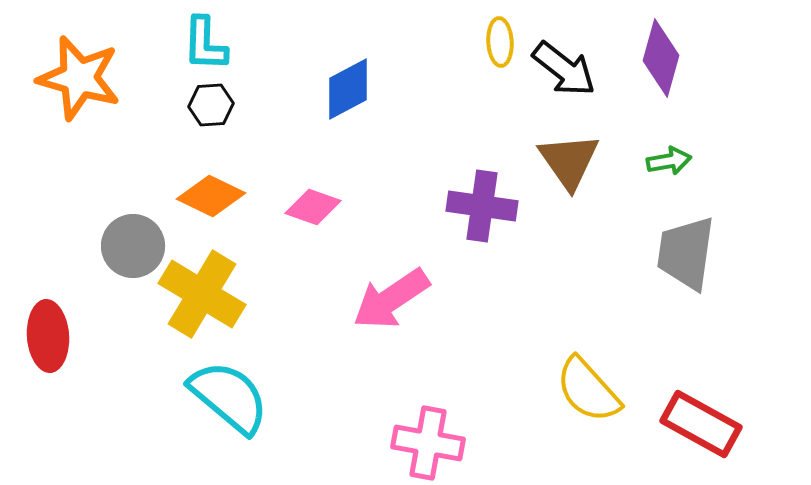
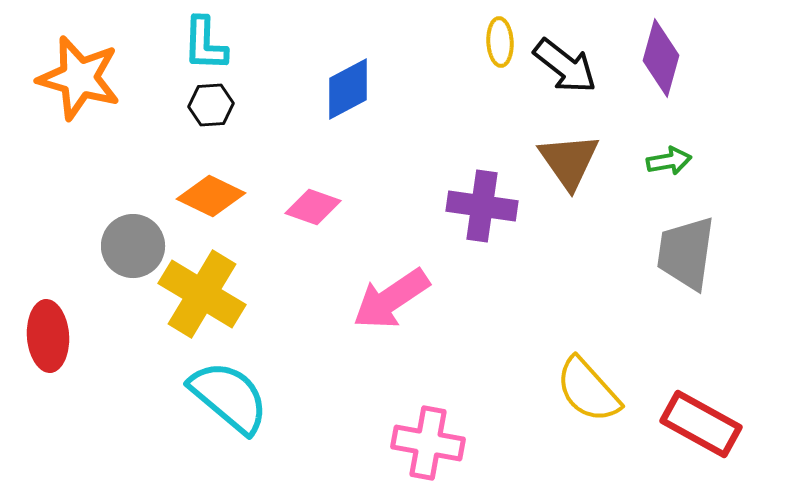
black arrow: moved 1 px right, 3 px up
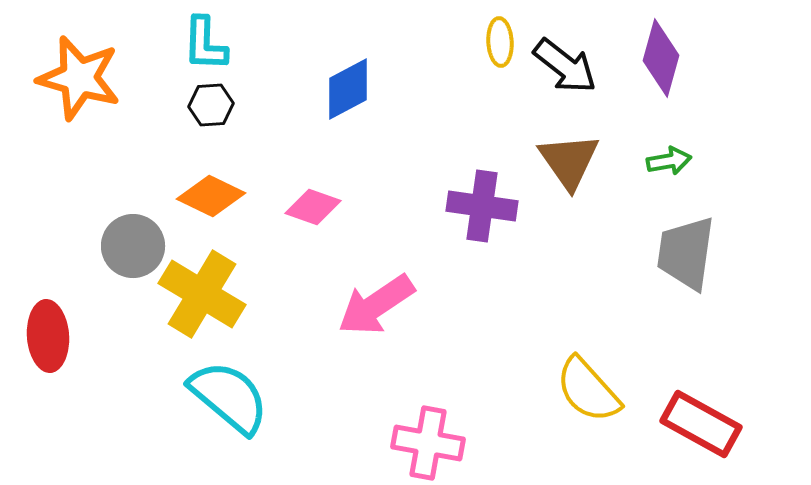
pink arrow: moved 15 px left, 6 px down
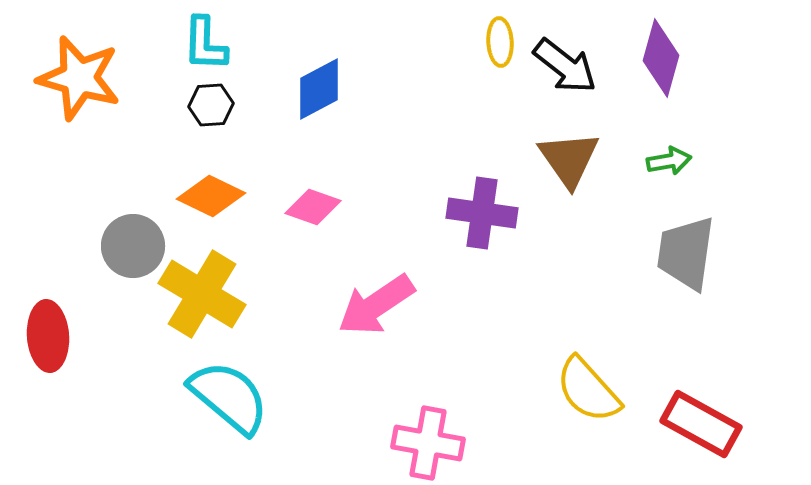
blue diamond: moved 29 px left
brown triangle: moved 2 px up
purple cross: moved 7 px down
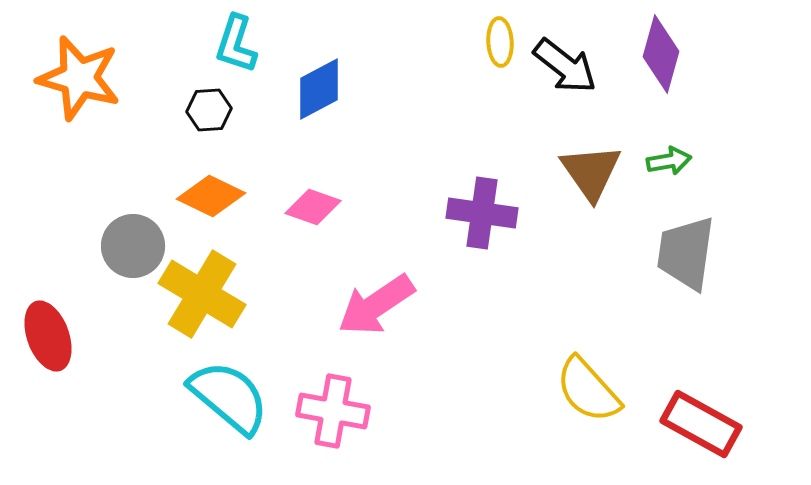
cyan L-shape: moved 31 px right; rotated 16 degrees clockwise
purple diamond: moved 4 px up
black hexagon: moved 2 px left, 5 px down
brown triangle: moved 22 px right, 13 px down
red ellipse: rotated 16 degrees counterclockwise
pink cross: moved 95 px left, 32 px up
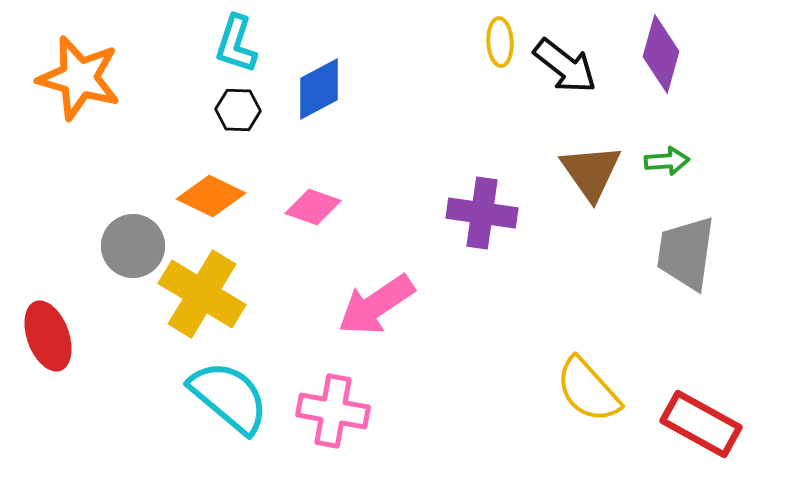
black hexagon: moved 29 px right; rotated 6 degrees clockwise
green arrow: moved 2 px left; rotated 6 degrees clockwise
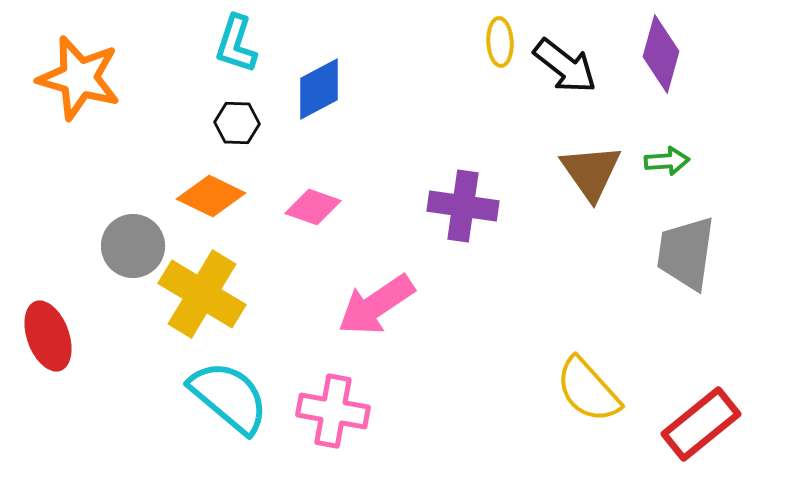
black hexagon: moved 1 px left, 13 px down
purple cross: moved 19 px left, 7 px up
red rectangle: rotated 68 degrees counterclockwise
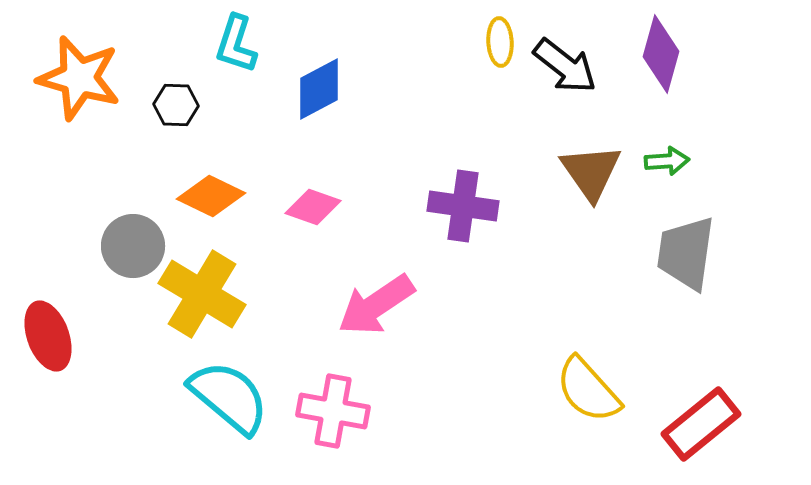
black hexagon: moved 61 px left, 18 px up
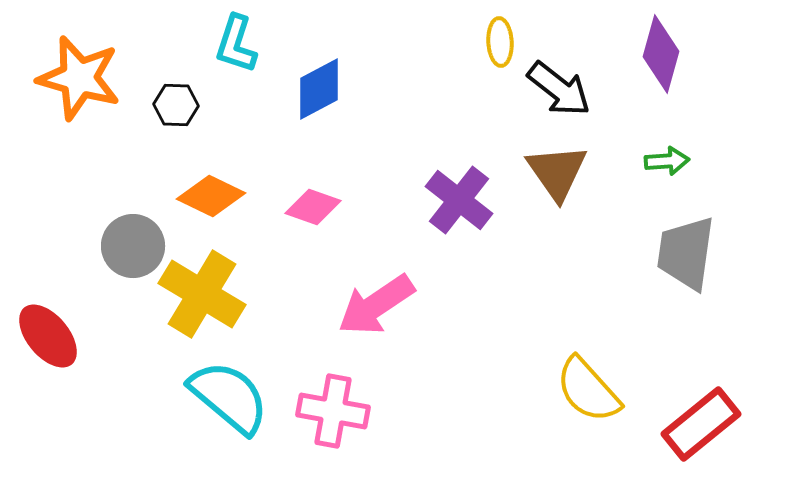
black arrow: moved 6 px left, 23 px down
brown triangle: moved 34 px left
purple cross: moved 4 px left, 6 px up; rotated 30 degrees clockwise
red ellipse: rotated 20 degrees counterclockwise
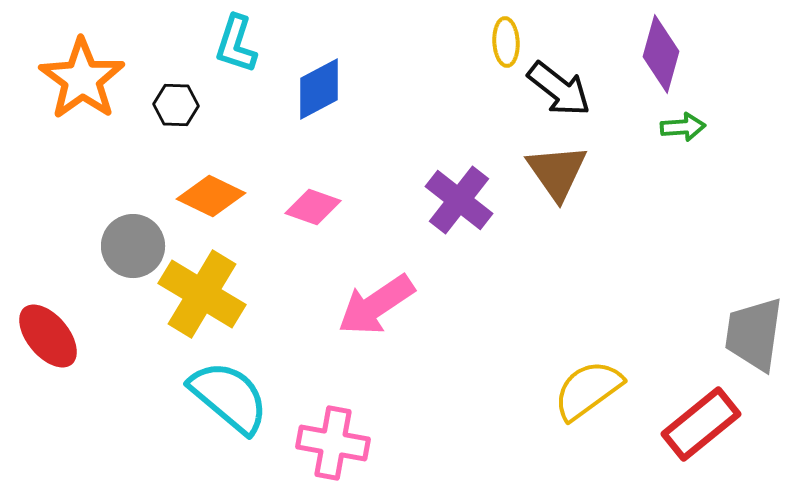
yellow ellipse: moved 6 px right
orange star: moved 3 px right, 1 px down; rotated 20 degrees clockwise
green arrow: moved 16 px right, 34 px up
gray trapezoid: moved 68 px right, 81 px down
yellow semicircle: rotated 96 degrees clockwise
pink cross: moved 32 px down
